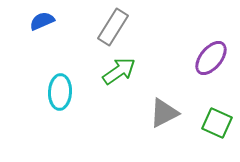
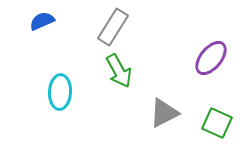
green arrow: rotated 96 degrees clockwise
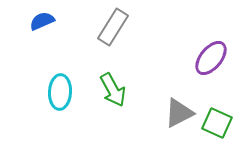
green arrow: moved 6 px left, 19 px down
gray triangle: moved 15 px right
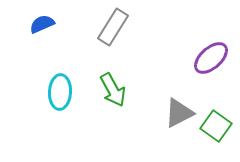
blue semicircle: moved 3 px down
purple ellipse: rotated 9 degrees clockwise
green square: moved 1 px left, 3 px down; rotated 12 degrees clockwise
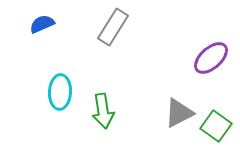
green arrow: moved 10 px left, 21 px down; rotated 20 degrees clockwise
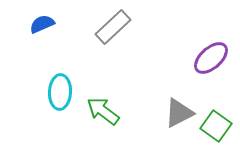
gray rectangle: rotated 15 degrees clockwise
green arrow: rotated 136 degrees clockwise
